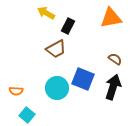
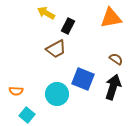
brown semicircle: moved 1 px right
cyan circle: moved 6 px down
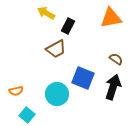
blue square: moved 1 px up
orange semicircle: rotated 16 degrees counterclockwise
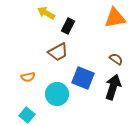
orange triangle: moved 4 px right
brown trapezoid: moved 2 px right, 3 px down
orange semicircle: moved 12 px right, 14 px up
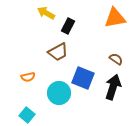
cyan circle: moved 2 px right, 1 px up
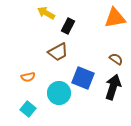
cyan square: moved 1 px right, 6 px up
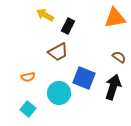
yellow arrow: moved 1 px left, 2 px down
brown semicircle: moved 3 px right, 2 px up
blue square: moved 1 px right
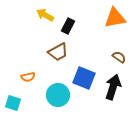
cyan circle: moved 1 px left, 2 px down
cyan square: moved 15 px left, 6 px up; rotated 21 degrees counterclockwise
